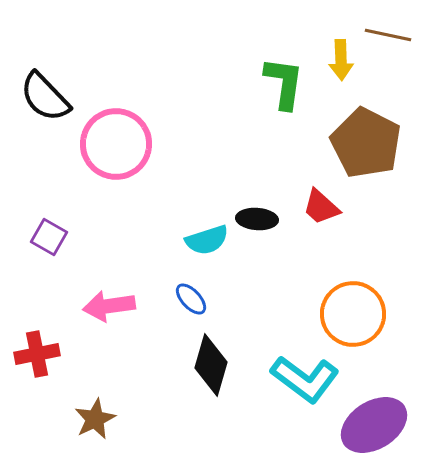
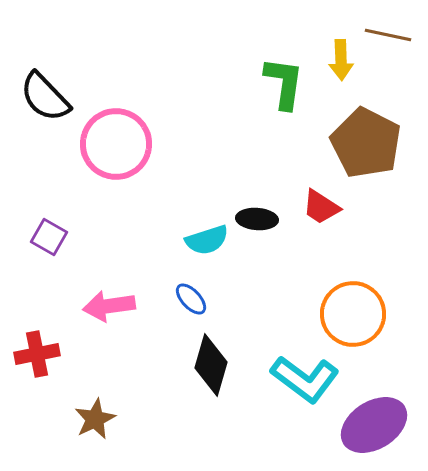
red trapezoid: rotated 9 degrees counterclockwise
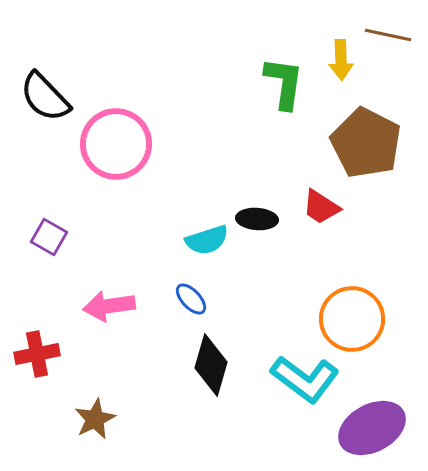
orange circle: moved 1 px left, 5 px down
purple ellipse: moved 2 px left, 3 px down; rotated 4 degrees clockwise
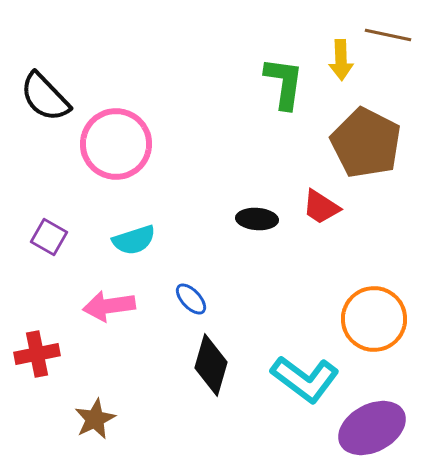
cyan semicircle: moved 73 px left
orange circle: moved 22 px right
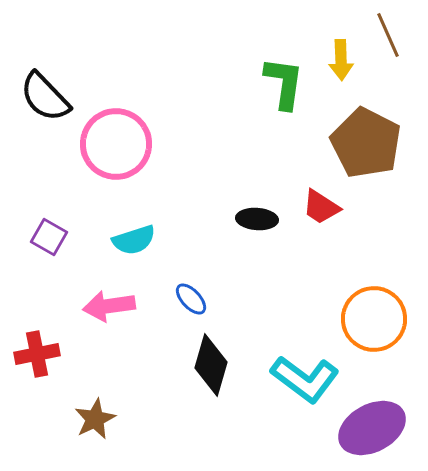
brown line: rotated 54 degrees clockwise
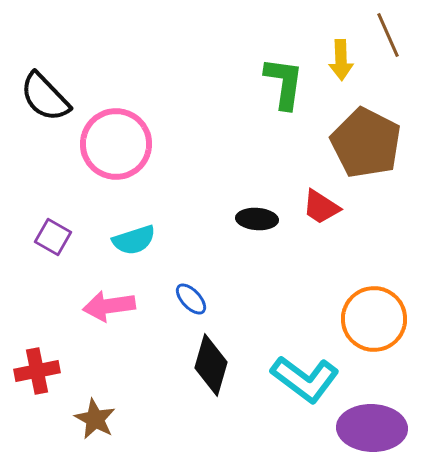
purple square: moved 4 px right
red cross: moved 17 px down
brown star: rotated 18 degrees counterclockwise
purple ellipse: rotated 30 degrees clockwise
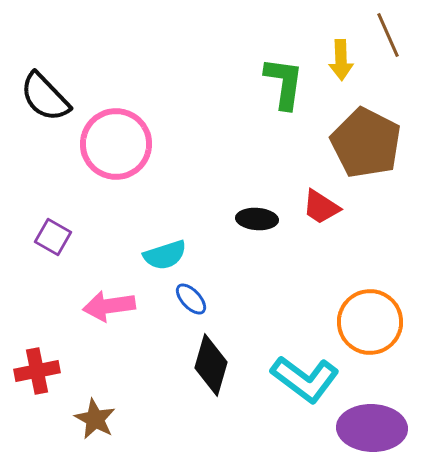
cyan semicircle: moved 31 px right, 15 px down
orange circle: moved 4 px left, 3 px down
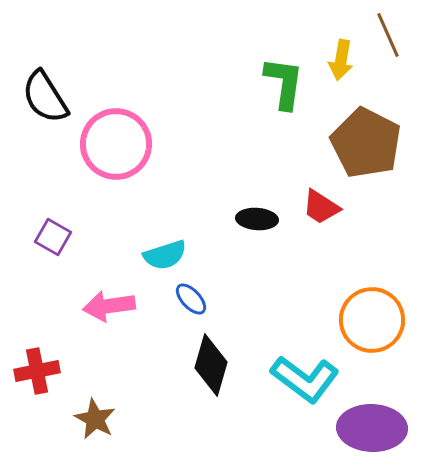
yellow arrow: rotated 12 degrees clockwise
black semicircle: rotated 12 degrees clockwise
orange circle: moved 2 px right, 2 px up
